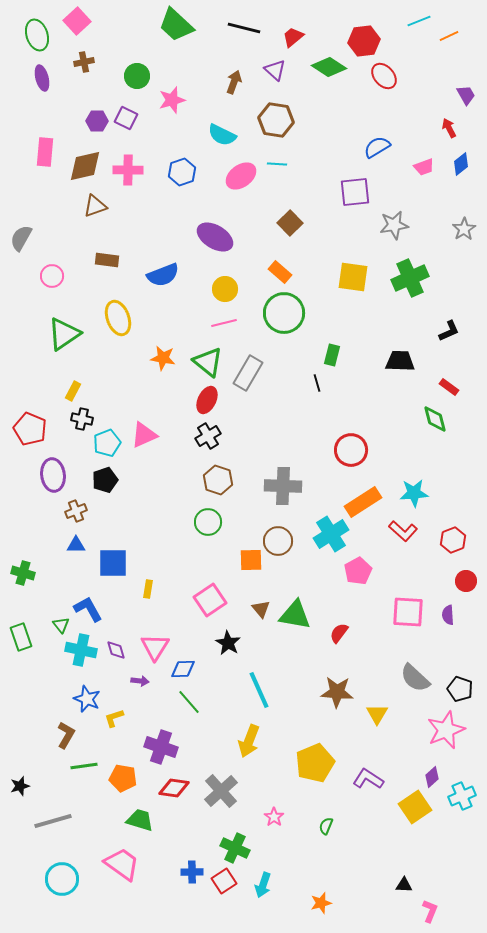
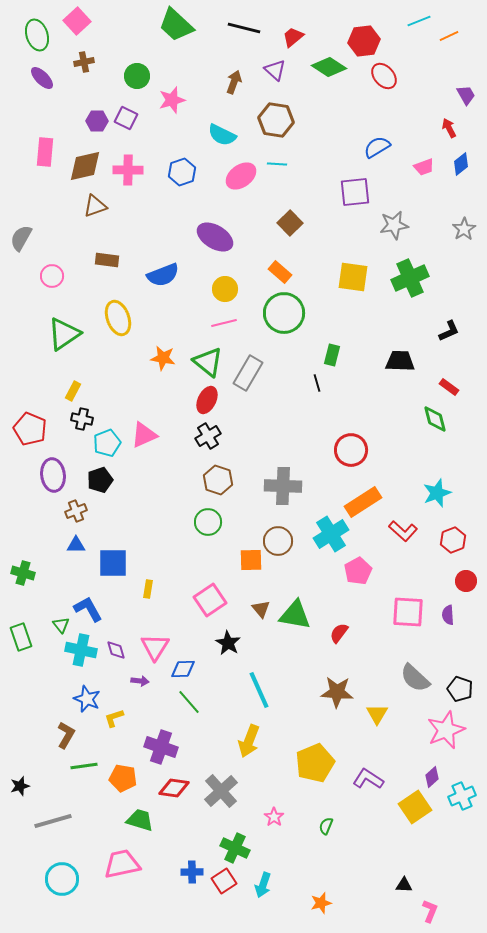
purple ellipse at (42, 78): rotated 30 degrees counterclockwise
black pentagon at (105, 480): moved 5 px left
cyan star at (414, 493): moved 23 px right; rotated 16 degrees counterclockwise
pink trapezoid at (122, 864): rotated 48 degrees counterclockwise
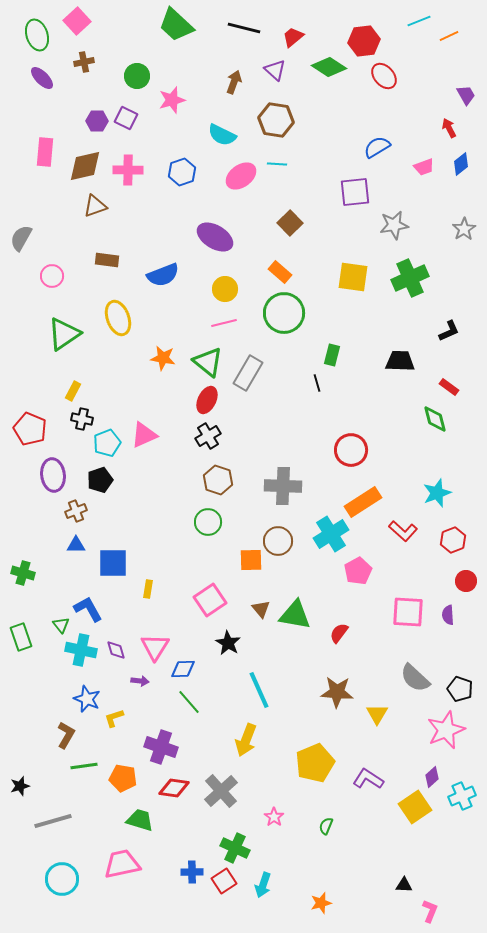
yellow arrow at (249, 741): moved 3 px left, 1 px up
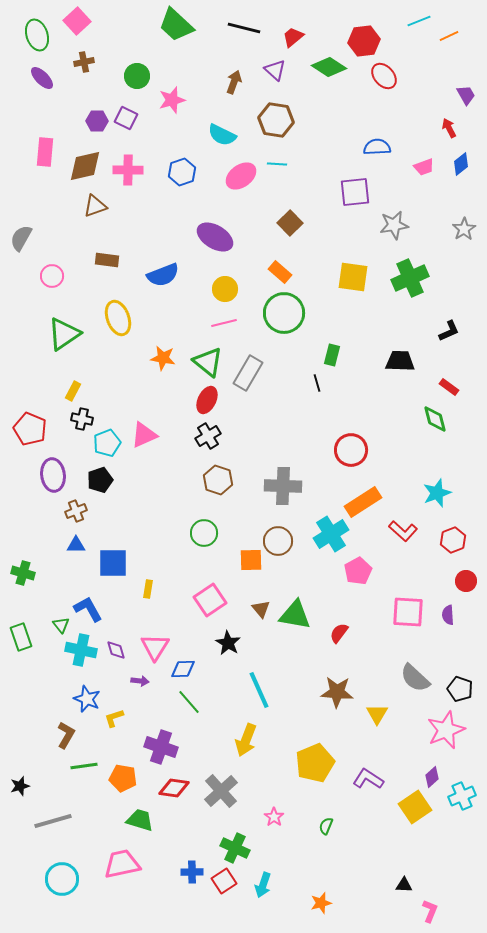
blue semicircle at (377, 147): rotated 28 degrees clockwise
green circle at (208, 522): moved 4 px left, 11 px down
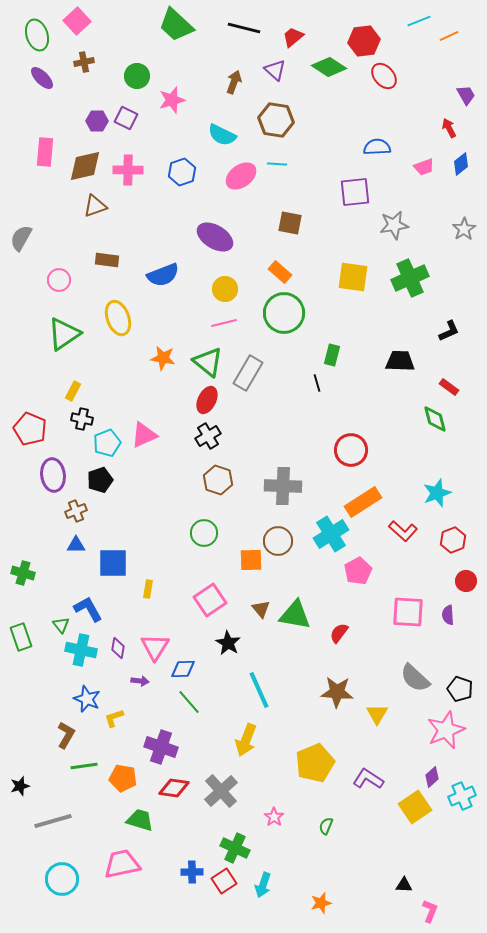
brown square at (290, 223): rotated 35 degrees counterclockwise
pink circle at (52, 276): moved 7 px right, 4 px down
purple diamond at (116, 650): moved 2 px right, 2 px up; rotated 25 degrees clockwise
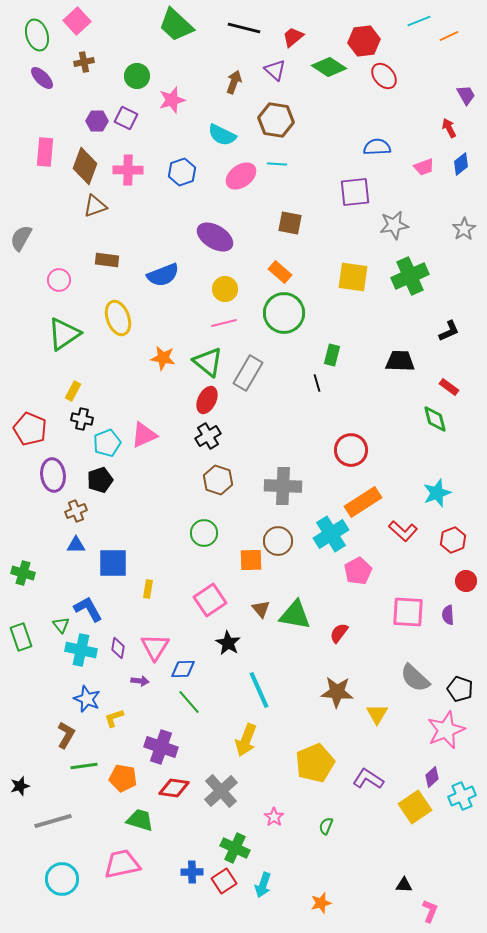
brown diamond at (85, 166): rotated 57 degrees counterclockwise
green cross at (410, 278): moved 2 px up
